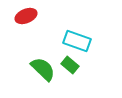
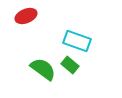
green semicircle: rotated 8 degrees counterclockwise
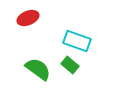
red ellipse: moved 2 px right, 2 px down
green semicircle: moved 5 px left
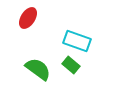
red ellipse: rotated 35 degrees counterclockwise
green rectangle: moved 1 px right
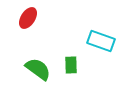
cyan rectangle: moved 24 px right
green rectangle: rotated 48 degrees clockwise
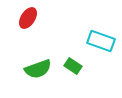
green rectangle: moved 2 px right, 1 px down; rotated 54 degrees counterclockwise
green semicircle: rotated 124 degrees clockwise
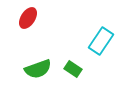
cyan rectangle: rotated 76 degrees counterclockwise
green rectangle: moved 3 px down
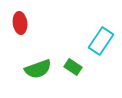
red ellipse: moved 8 px left, 5 px down; rotated 40 degrees counterclockwise
green rectangle: moved 2 px up
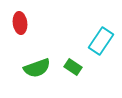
green semicircle: moved 1 px left, 1 px up
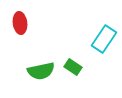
cyan rectangle: moved 3 px right, 2 px up
green semicircle: moved 4 px right, 3 px down; rotated 8 degrees clockwise
